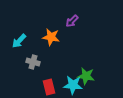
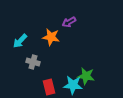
purple arrow: moved 3 px left, 1 px down; rotated 16 degrees clockwise
cyan arrow: moved 1 px right
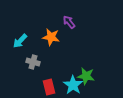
purple arrow: rotated 80 degrees clockwise
cyan star: rotated 30 degrees clockwise
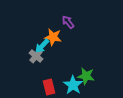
purple arrow: moved 1 px left
orange star: moved 2 px right
cyan arrow: moved 22 px right, 5 px down
gray cross: moved 3 px right, 6 px up; rotated 24 degrees clockwise
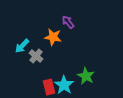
cyan arrow: moved 20 px left
green star: rotated 18 degrees clockwise
cyan star: moved 9 px left
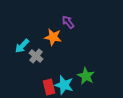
cyan star: rotated 18 degrees counterclockwise
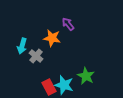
purple arrow: moved 2 px down
orange star: moved 1 px left, 1 px down
cyan arrow: rotated 28 degrees counterclockwise
red rectangle: rotated 14 degrees counterclockwise
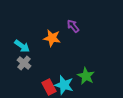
purple arrow: moved 5 px right, 2 px down
cyan arrow: rotated 70 degrees counterclockwise
gray cross: moved 12 px left, 7 px down
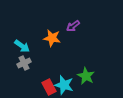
purple arrow: rotated 88 degrees counterclockwise
gray cross: rotated 24 degrees clockwise
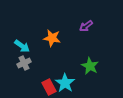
purple arrow: moved 13 px right
green star: moved 4 px right, 10 px up
cyan star: moved 1 px right, 2 px up; rotated 18 degrees clockwise
